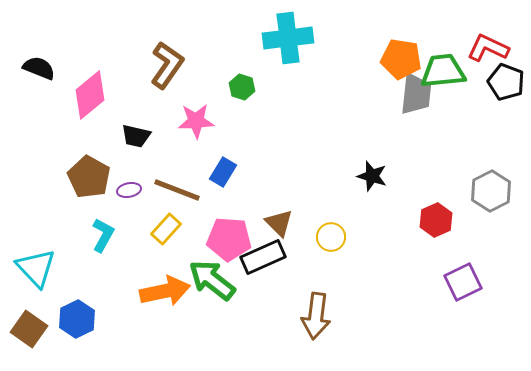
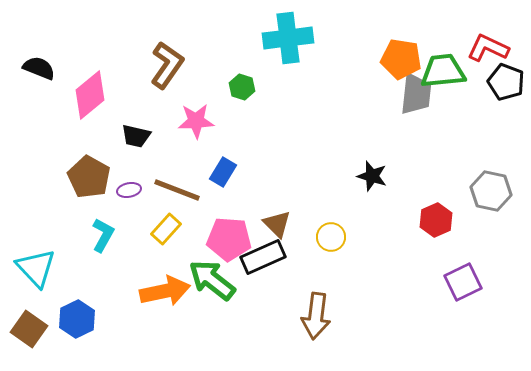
gray hexagon: rotated 21 degrees counterclockwise
brown triangle: moved 2 px left, 1 px down
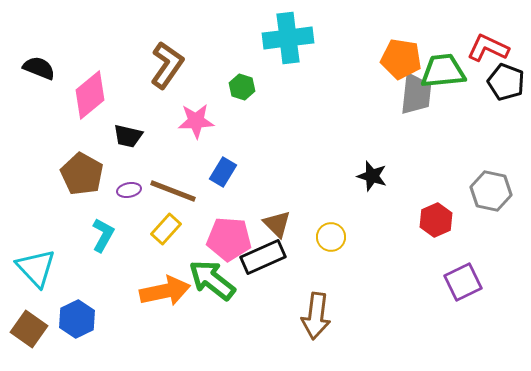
black trapezoid: moved 8 px left
brown pentagon: moved 7 px left, 3 px up
brown line: moved 4 px left, 1 px down
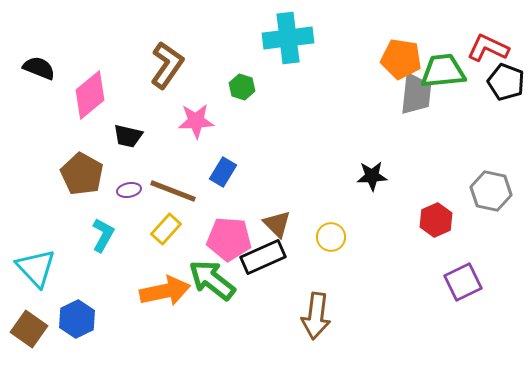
black star: rotated 20 degrees counterclockwise
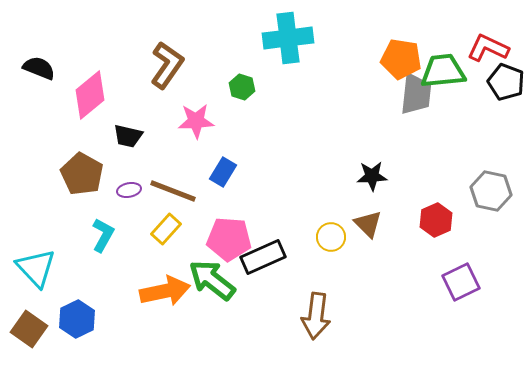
brown triangle: moved 91 px right
purple square: moved 2 px left
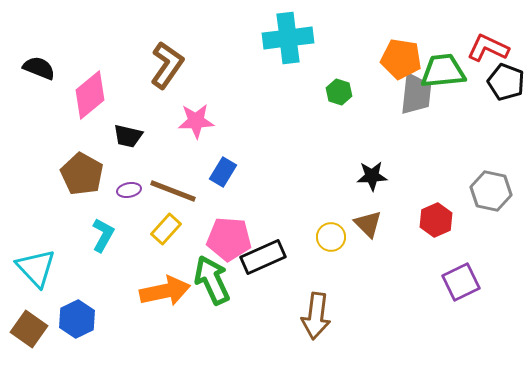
green hexagon: moved 97 px right, 5 px down
green arrow: rotated 27 degrees clockwise
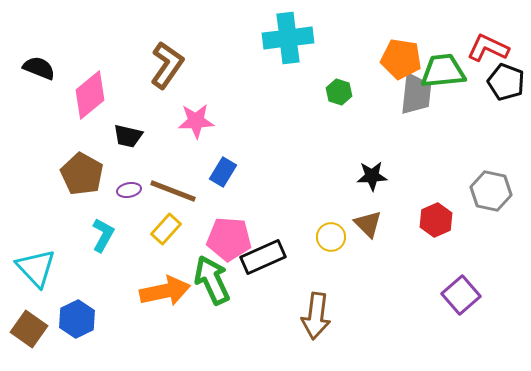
purple square: moved 13 px down; rotated 15 degrees counterclockwise
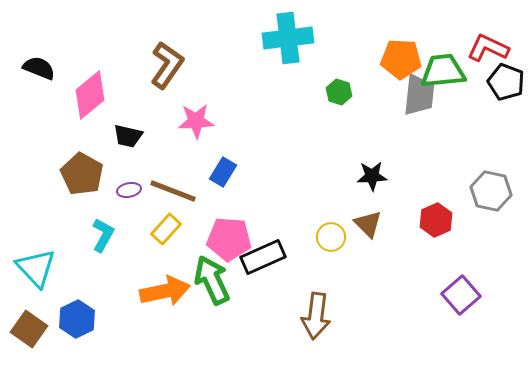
orange pentagon: rotated 6 degrees counterclockwise
gray trapezoid: moved 3 px right, 1 px down
